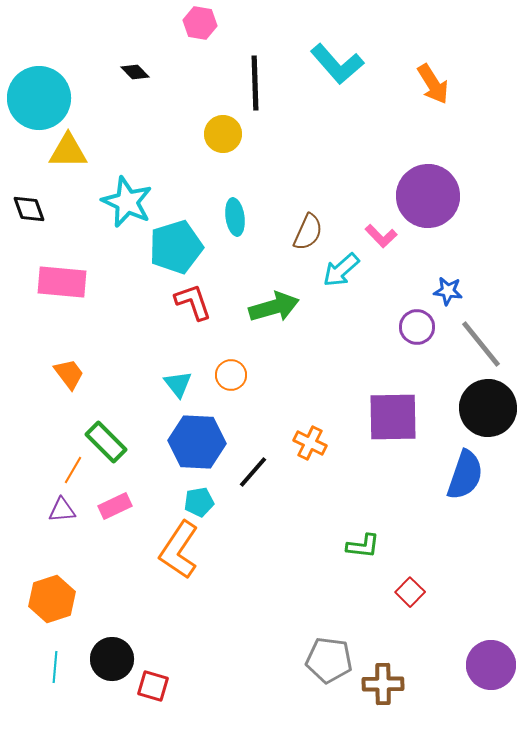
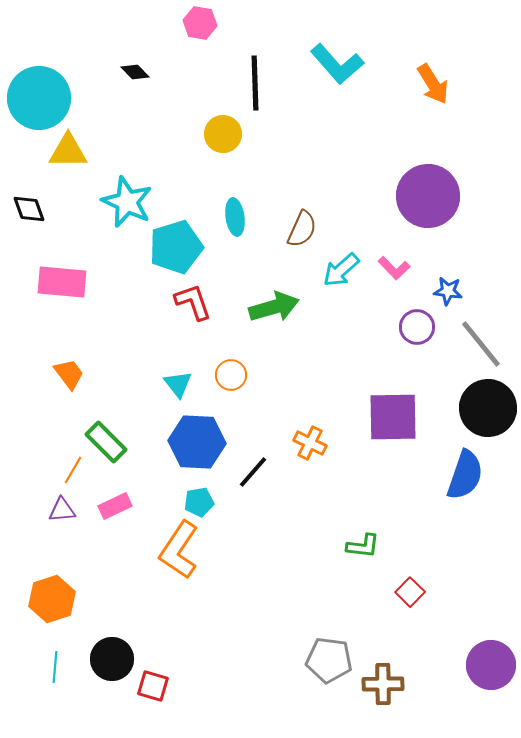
brown semicircle at (308, 232): moved 6 px left, 3 px up
pink L-shape at (381, 236): moved 13 px right, 32 px down
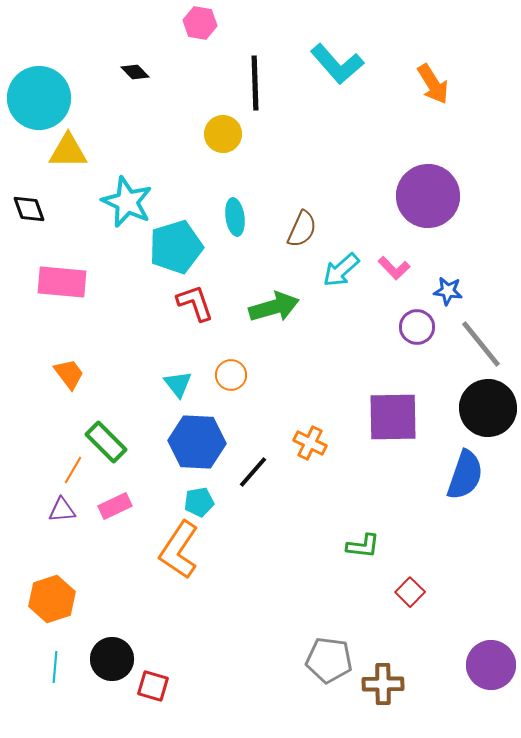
red L-shape at (193, 302): moved 2 px right, 1 px down
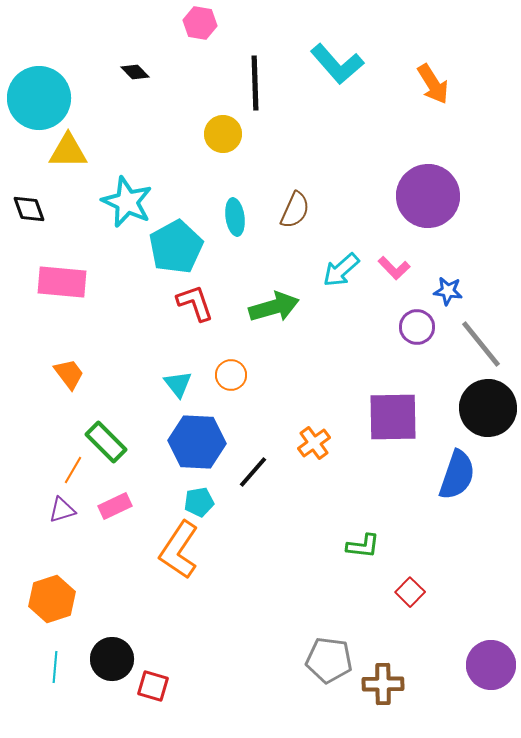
brown semicircle at (302, 229): moved 7 px left, 19 px up
cyan pentagon at (176, 247): rotated 12 degrees counterclockwise
orange cross at (310, 443): moved 4 px right; rotated 28 degrees clockwise
blue semicircle at (465, 475): moved 8 px left
purple triangle at (62, 510): rotated 12 degrees counterclockwise
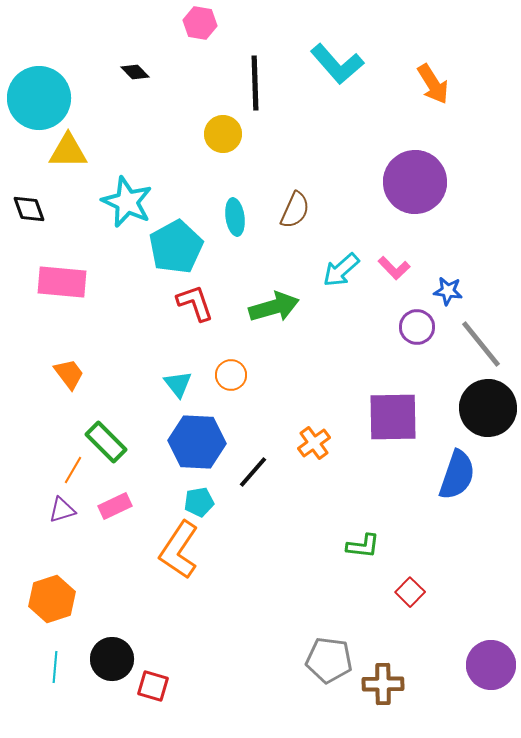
purple circle at (428, 196): moved 13 px left, 14 px up
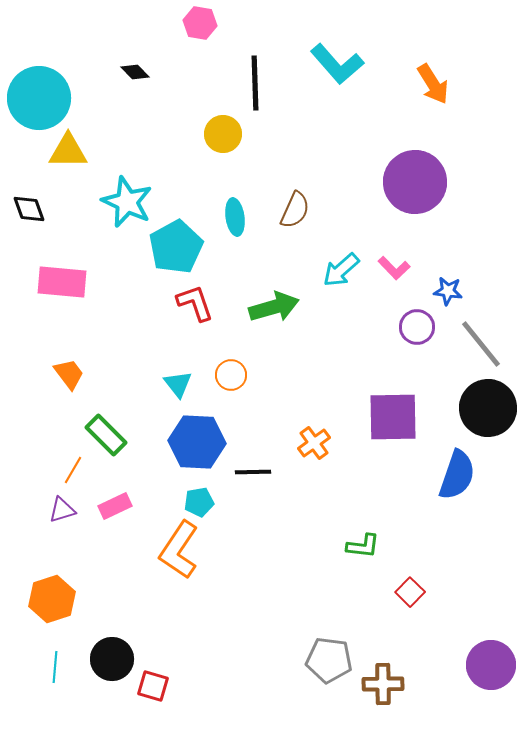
green rectangle at (106, 442): moved 7 px up
black line at (253, 472): rotated 48 degrees clockwise
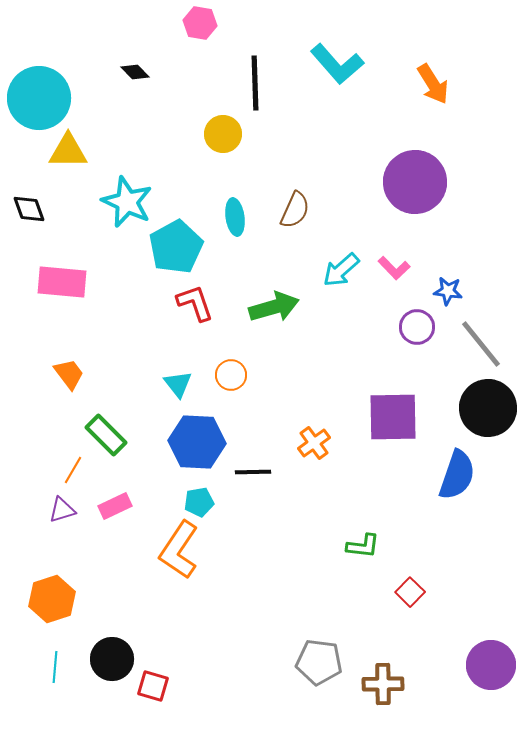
gray pentagon at (329, 660): moved 10 px left, 2 px down
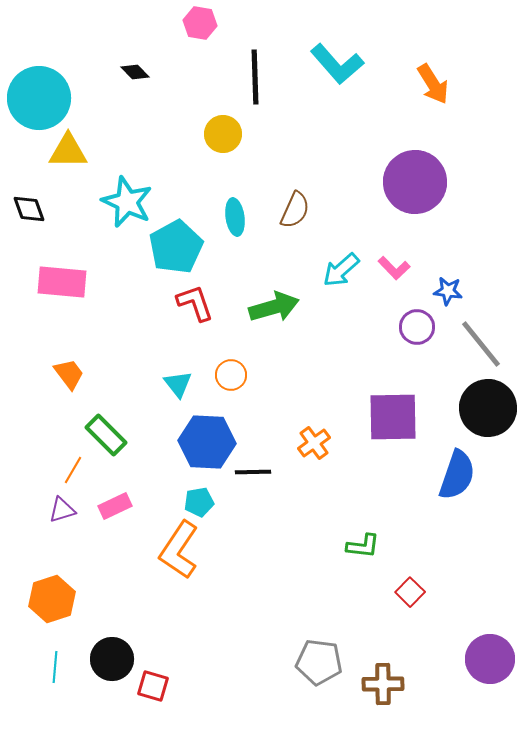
black line at (255, 83): moved 6 px up
blue hexagon at (197, 442): moved 10 px right
purple circle at (491, 665): moved 1 px left, 6 px up
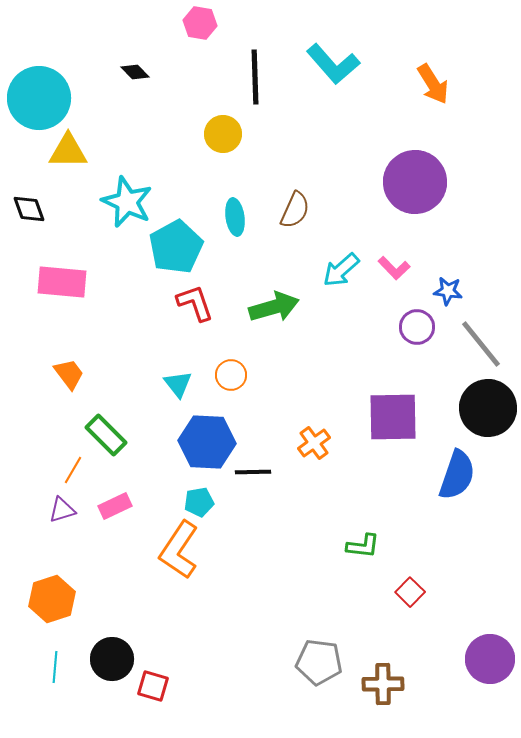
cyan L-shape at (337, 64): moved 4 px left
